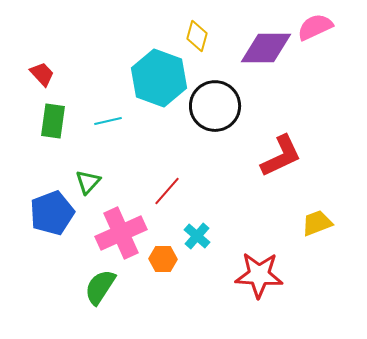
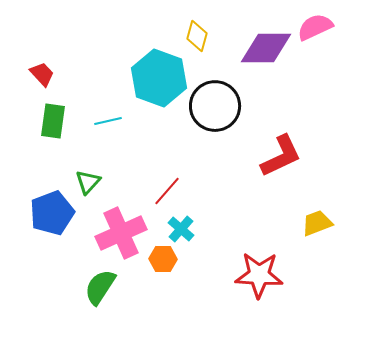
cyan cross: moved 16 px left, 7 px up
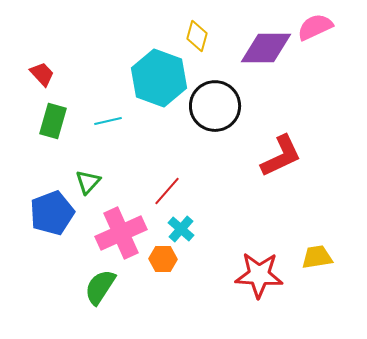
green rectangle: rotated 8 degrees clockwise
yellow trapezoid: moved 34 px down; rotated 12 degrees clockwise
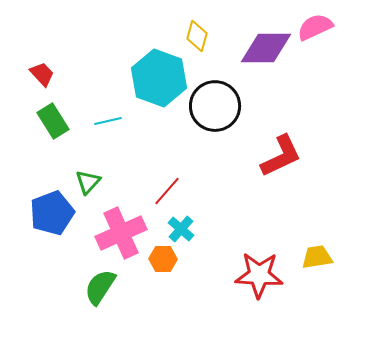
green rectangle: rotated 48 degrees counterclockwise
